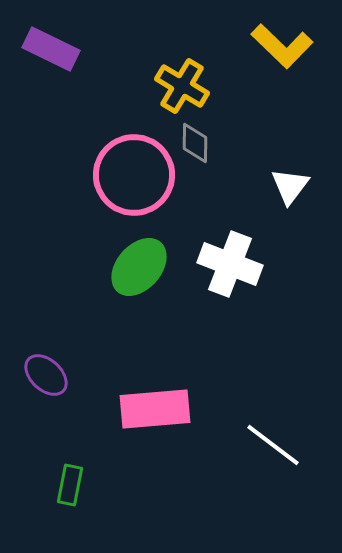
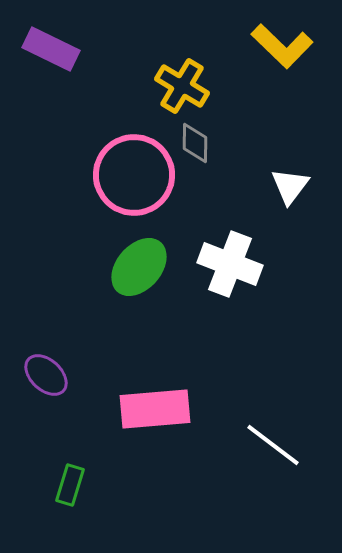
green rectangle: rotated 6 degrees clockwise
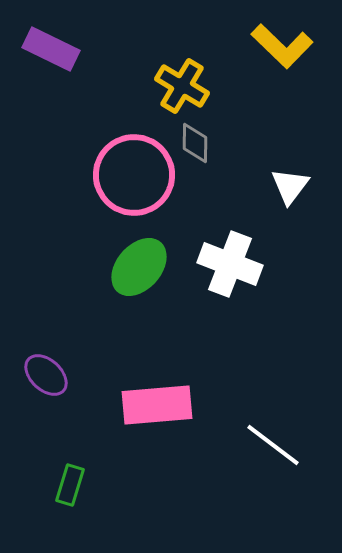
pink rectangle: moved 2 px right, 4 px up
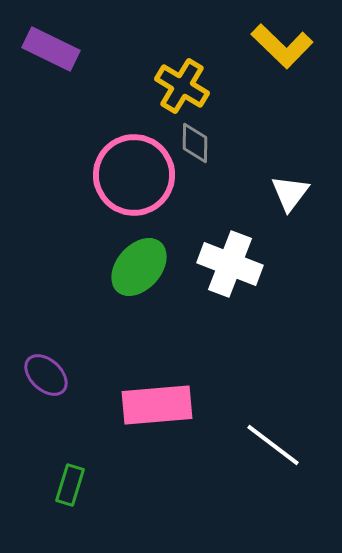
white triangle: moved 7 px down
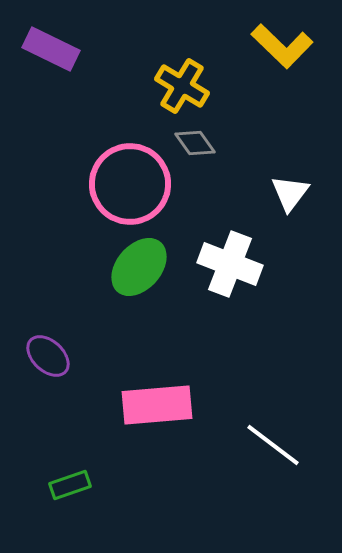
gray diamond: rotated 36 degrees counterclockwise
pink circle: moved 4 px left, 9 px down
purple ellipse: moved 2 px right, 19 px up
green rectangle: rotated 54 degrees clockwise
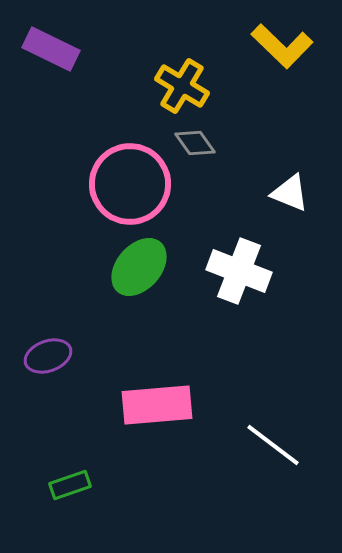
white triangle: rotated 45 degrees counterclockwise
white cross: moved 9 px right, 7 px down
purple ellipse: rotated 63 degrees counterclockwise
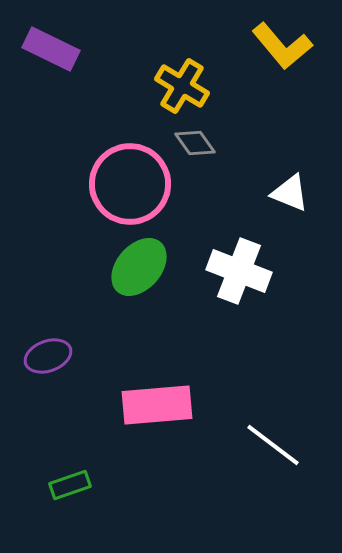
yellow L-shape: rotated 6 degrees clockwise
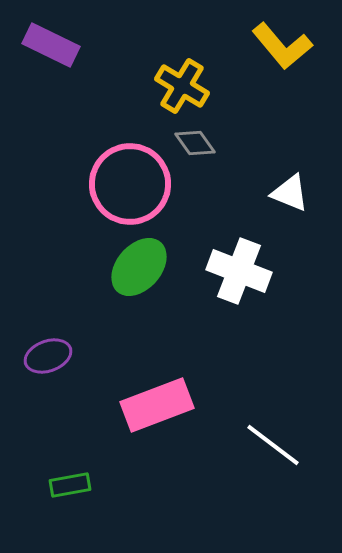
purple rectangle: moved 4 px up
pink rectangle: rotated 16 degrees counterclockwise
green rectangle: rotated 9 degrees clockwise
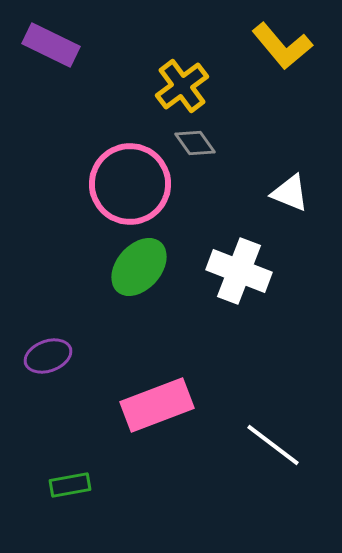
yellow cross: rotated 22 degrees clockwise
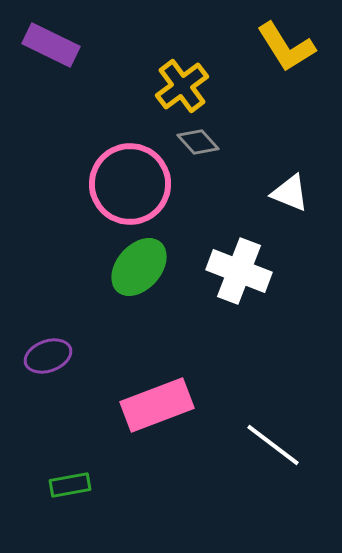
yellow L-shape: moved 4 px right, 1 px down; rotated 8 degrees clockwise
gray diamond: moved 3 px right, 1 px up; rotated 6 degrees counterclockwise
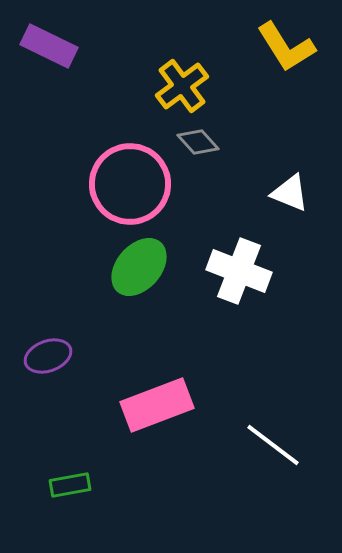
purple rectangle: moved 2 px left, 1 px down
